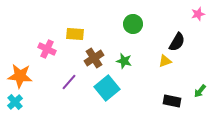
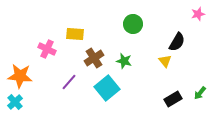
yellow triangle: rotated 48 degrees counterclockwise
green arrow: moved 2 px down
black rectangle: moved 1 px right, 2 px up; rotated 42 degrees counterclockwise
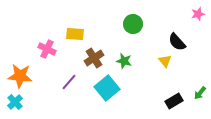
black semicircle: rotated 108 degrees clockwise
black rectangle: moved 1 px right, 2 px down
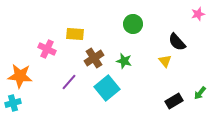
cyan cross: moved 2 px left, 1 px down; rotated 28 degrees clockwise
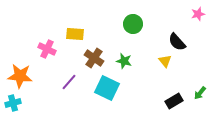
brown cross: rotated 24 degrees counterclockwise
cyan square: rotated 25 degrees counterclockwise
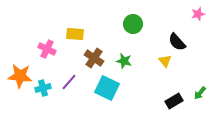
cyan cross: moved 30 px right, 15 px up
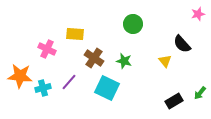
black semicircle: moved 5 px right, 2 px down
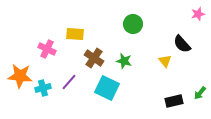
black rectangle: rotated 18 degrees clockwise
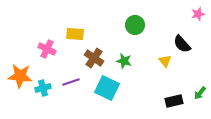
green circle: moved 2 px right, 1 px down
purple line: moved 2 px right; rotated 30 degrees clockwise
